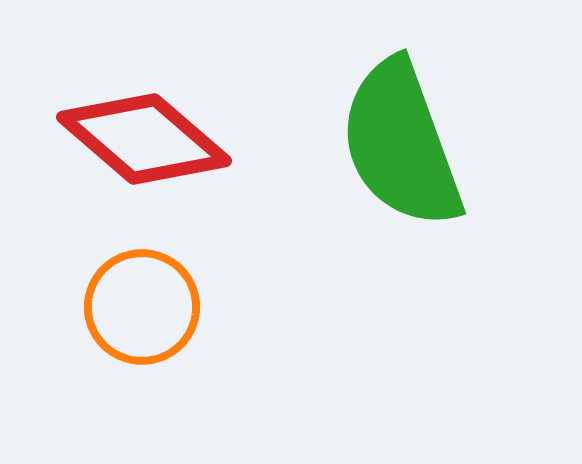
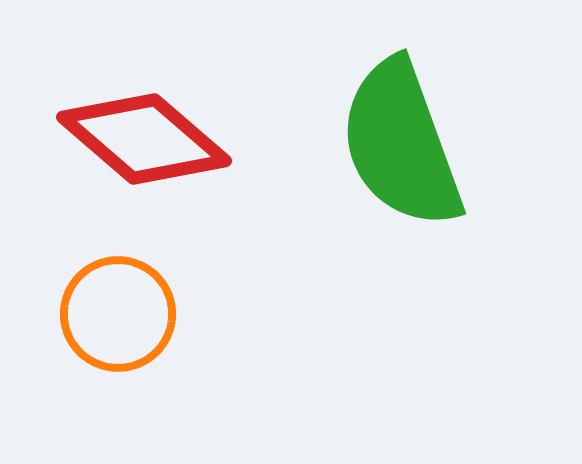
orange circle: moved 24 px left, 7 px down
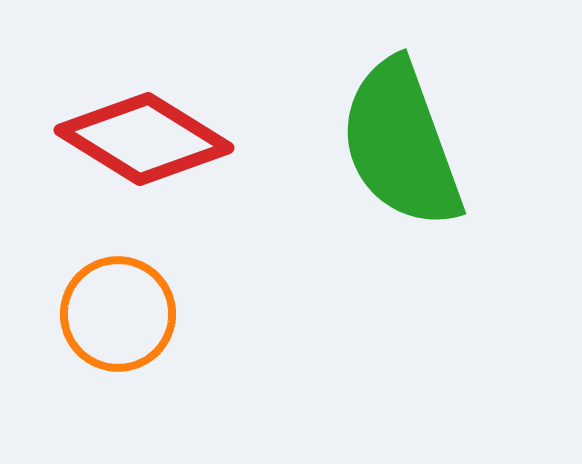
red diamond: rotated 9 degrees counterclockwise
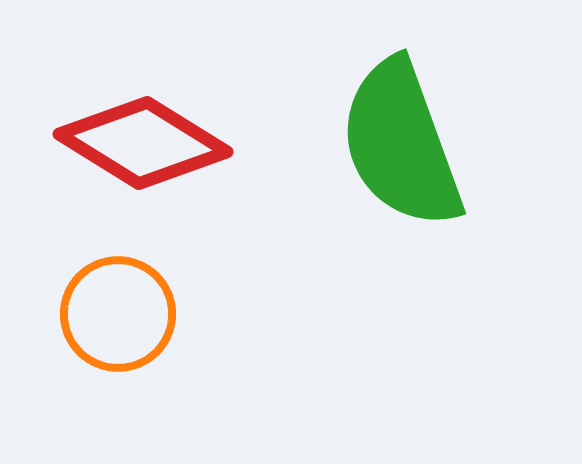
red diamond: moved 1 px left, 4 px down
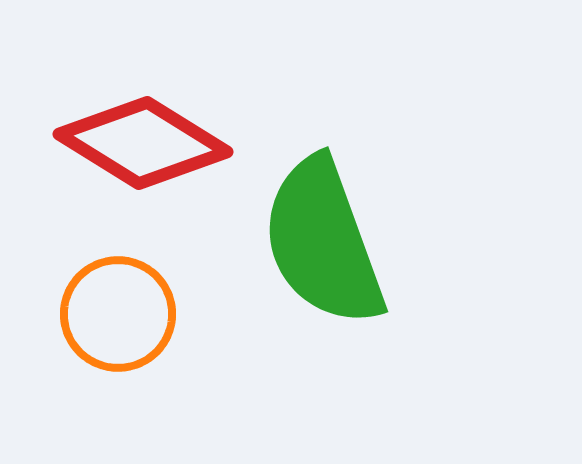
green semicircle: moved 78 px left, 98 px down
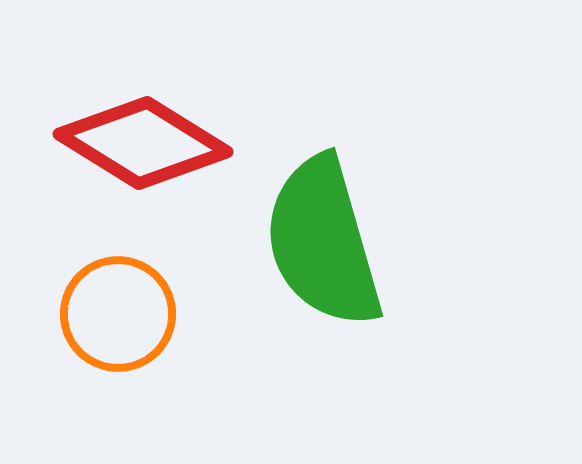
green semicircle: rotated 4 degrees clockwise
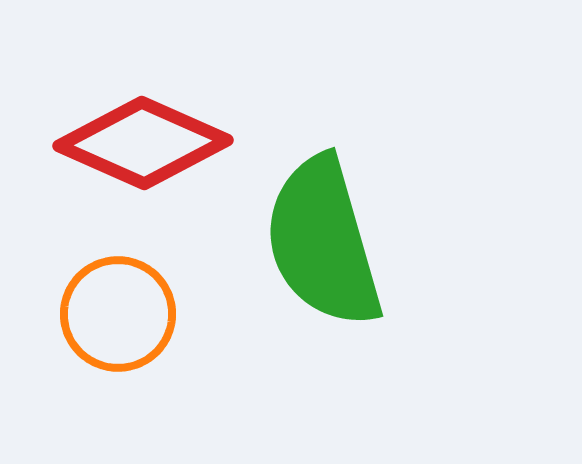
red diamond: rotated 8 degrees counterclockwise
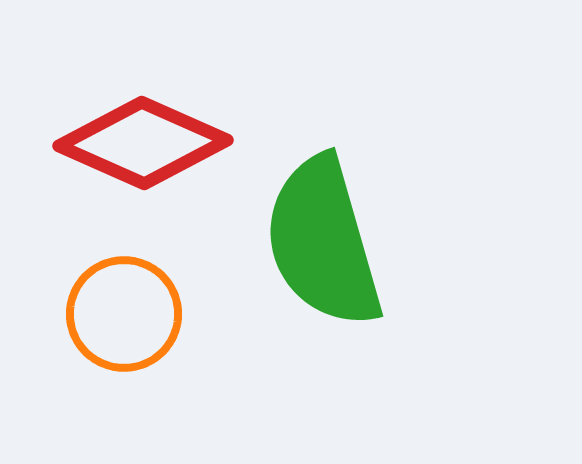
orange circle: moved 6 px right
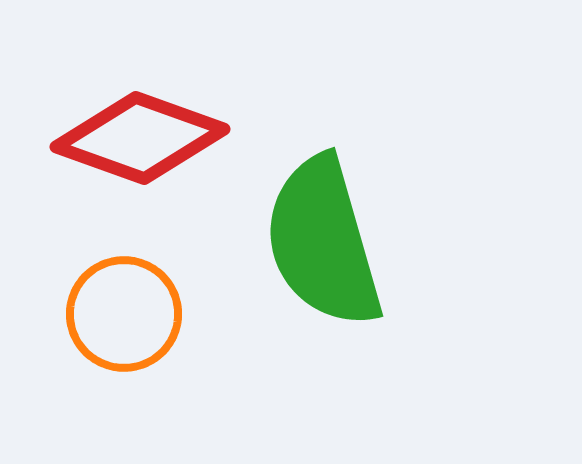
red diamond: moved 3 px left, 5 px up; rotated 4 degrees counterclockwise
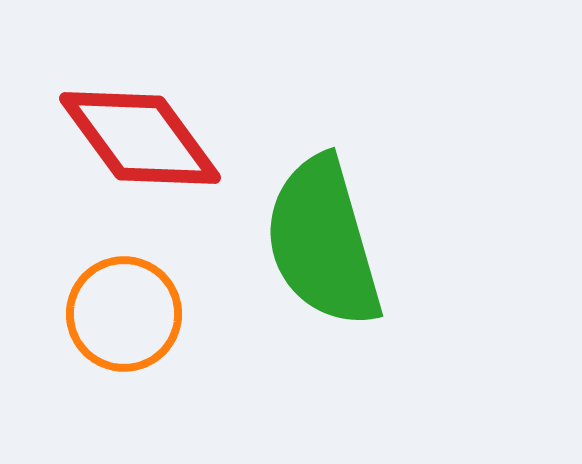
red diamond: rotated 34 degrees clockwise
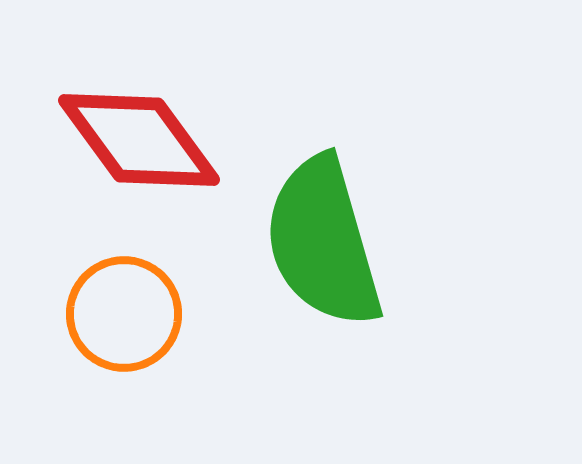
red diamond: moved 1 px left, 2 px down
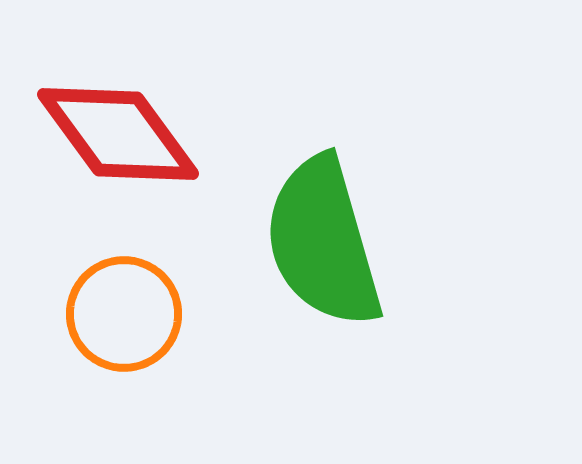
red diamond: moved 21 px left, 6 px up
